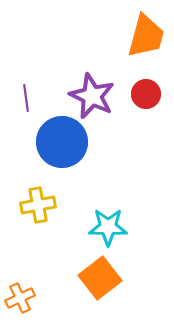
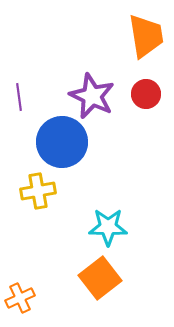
orange trapezoid: rotated 24 degrees counterclockwise
purple line: moved 7 px left, 1 px up
yellow cross: moved 14 px up
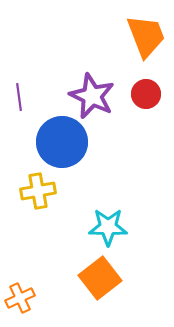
orange trapezoid: rotated 12 degrees counterclockwise
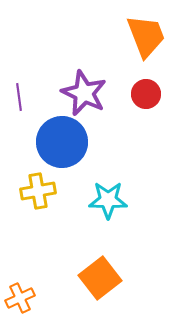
purple star: moved 8 px left, 3 px up
cyan star: moved 27 px up
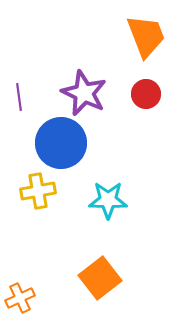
blue circle: moved 1 px left, 1 px down
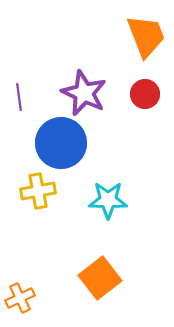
red circle: moved 1 px left
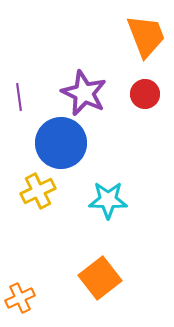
yellow cross: rotated 16 degrees counterclockwise
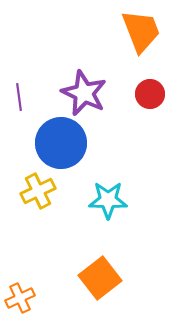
orange trapezoid: moved 5 px left, 5 px up
red circle: moved 5 px right
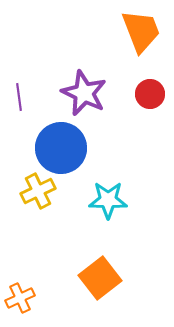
blue circle: moved 5 px down
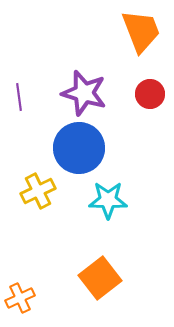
purple star: rotated 9 degrees counterclockwise
blue circle: moved 18 px right
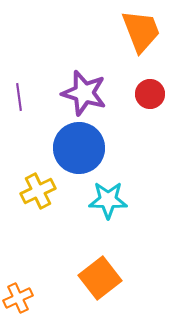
orange cross: moved 2 px left
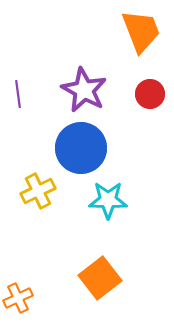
purple star: moved 3 px up; rotated 12 degrees clockwise
purple line: moved 1 px left, 3 px up
blue circle: moved 2 px right
